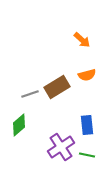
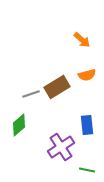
gray line: moved 1 px right
green line: moved 15 px down
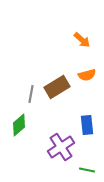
gray line: rotated 60 degrees counterclockwise
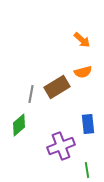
orange semicircle: moved 4 px left, 3 px up
blue rectangle: moved 1 px right, 1 px up
purple cross: moved 1 px up; rotated 12 degrees clockwise
green line: rotated 70 degrees clockwise
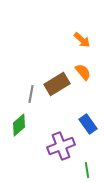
orange semicircle: rotated 114 degrees counterclockwise
brown rectangle: moved 3 px up
blue rectangle: rotated 30 degrees counterclockwise
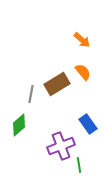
green line: moved 8 px left, 5 px up
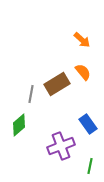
green line: moved 11 px right, 1 px down; rotated 21 degrees clockwise
